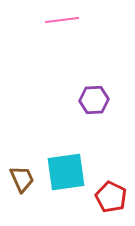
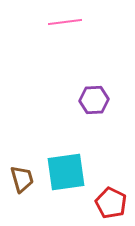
pink line: moved 3 px right, 2 px down
brown trapezoid: rotated 8 degrees clockwise
red pentagon: moved 6 px down
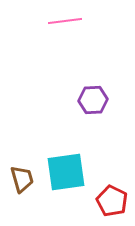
pink line: moved 1 px up
purple hexagon: moved 1 px left
red pentagon: moved 1 px right, 2 px up
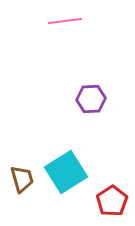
purple hexagon: moved 2 px left, 1 px up
cyan square: rotated 24 degrees counterclockwise
red pentagon: rotated 12 degrees clockwise
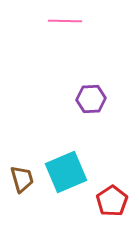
pink line: rotated 8 degrees clockwise
cyan square: rotated 9 degrees clockwise
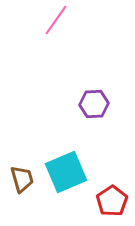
pink line: moved 9 px left, 1 px up; rotated 56 degrees counterclockwise
purple hexagon: moved 3 px right, 5 px down
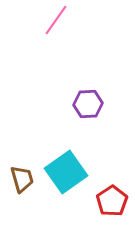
purple hexagon: moved 6 px left
cyan square: rotated 12 degrees counterclockwise
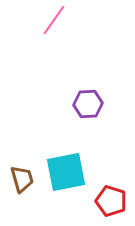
pink line: moved 2 px left
cyan square: rotated 24 degrees clockwise
red pentagon: moved 1 px left; rotated 20 degrees counterclockwise
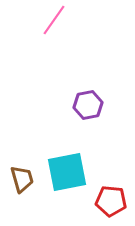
purple hexagon: moved 1 px down; rotated 8 degrees counterclockwise
cyan square: moved 1 px right
red pentagon: rotated 12 degrees counterclockwise
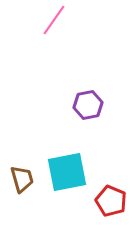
red pentagon: rotated 16 degrees clockwise
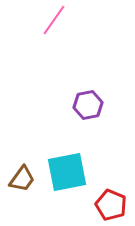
brown trapezoid: rotated 52 degrees clockwise
red pentagon: moved 4 px down
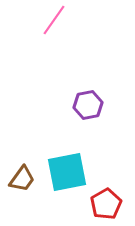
red pentagon: moved 5 px left, 1 px up; rotated 20 degrees clockwise
